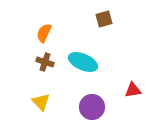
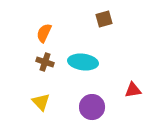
cyan ellipse: rotated 16 degrees counterclockwise
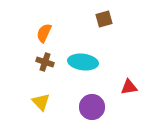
red triangle: moved 4 px left, 3 px up
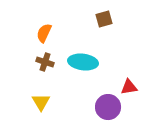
yellow triangle: rotated 12 degrees clockwise
purple circle: moved 16 px right
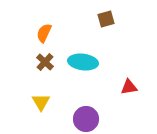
brown square: moved 2 px right
brown cross: rotated 24 degrees clockwise
purple circle: moved 22 px left, 12 px down
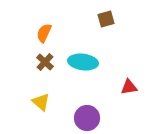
yellow triangle: rotated 18 degrees counterclockwise
purple circle: moved 1 px right, 1 px up
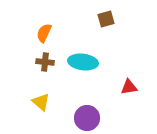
brown cross: rotated 36 degrees counterclockwise
